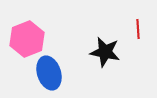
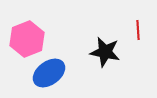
red line: moved 1 px down
blue ellipse: rotated 72 degrees clockwise
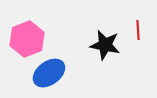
black star: moved 7 px up
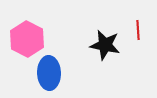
pink hexagon: rotated 12 degrees counterclockwise
blue ellipse: rotated 56 degrees counterclockwise
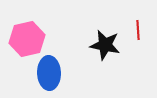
pink hexagon: rotated 20 degrees clockwise
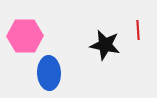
pink hexagon: moved 2 px left, 3 px up; rotated 12 degrees clockwise
